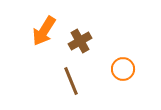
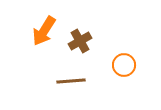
orange circle: moved 1 px right, 4 px up
brown line: rotated 72 degrees counterclockwise
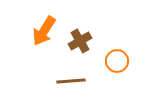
orange circle: moved 7 px left, 4 px up
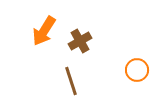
orange circle: moved 20 px right, 9 px down
brown line: rotated 76 degrees clockwise
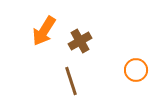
orange circle: moved 1 px left
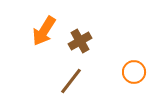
orange circle: moved 2 px left, 2 px down
brown line: rotated 56 degrees clockwise
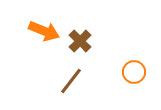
orange arrow: rotated 100 degrees counterclockwise
brown cross: rotated 15 degrees counterclockwise
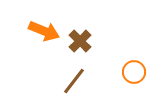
brown line: moved 3 px right
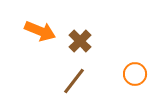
orange arrow: moved 4 px left
orange circle: moved 1 px right, 2 px down
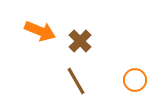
orange circle: moved 6 px down
brown line: moved 2 px right; rotated 68 degrees counterclockwise
